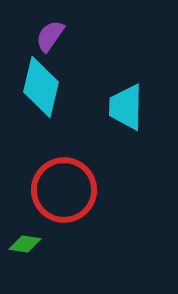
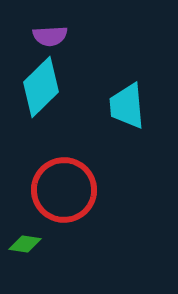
purple semicircle: rotated 128 degrees counterclockwise
cyan diamond: rotated 32 degrees clockwise
cyan trapezoid: moved 1 px right, 1 px up; rotated 6 degrees counterclockwise
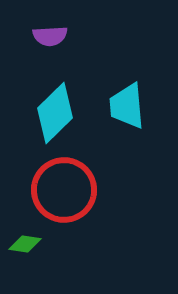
cyan diamond: moved 14 px right, 26 px down
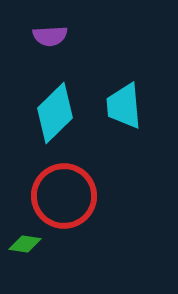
cyan trapezoid: moved 3 px left
red circle: moved 6 px down
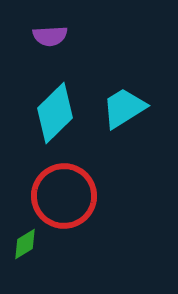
cyan trapezoid: moved 2 px down; rotated 63 degrees clockwise
green diamond: rotated 40 degrees counterclockwise
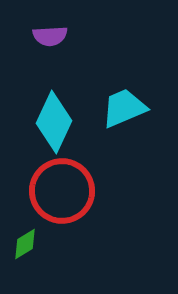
cyan trapezoid: rotated 9 degrees clockwise
cyan diamond: moved 1 px left, 9 px down; rotated 20 degrees counterclockwise
red circle: moved 2 px left, 5 px up
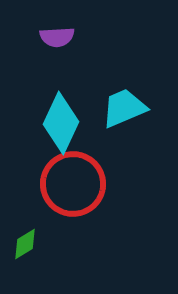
purple semicircle: moved 7 px right, 1 px down
cyan diamond: moved 7 px right, 1 px down
red circle: moved 11 px right, 7 px up
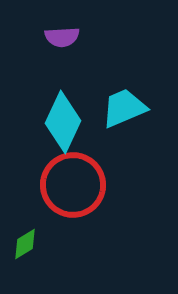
purple semicircle: moved 5 px right
cyan diamond: moved 2 px right, 1 px up
red circle: moved 1 px down
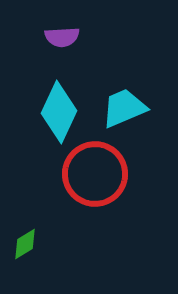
cyan diamond: moved 4 px left, 10 px up
red circle: moved 22 px right, 11 px up
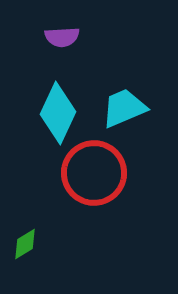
cyan diamond: moved 1 px left, 1 px down
red circle: moved 1 px left, 1 px up
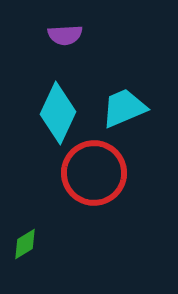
purple semicircle: moved 3 px right, 2 px up
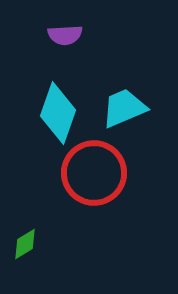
cyan diamond: rotated 6 degrees counterclockwise
